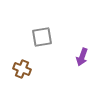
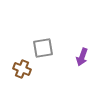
gray square: moved 1 px right, 11 px down
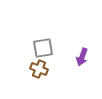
brown cross: moved 17 px right
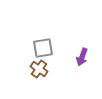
brown cross: rotated 12 degrees clockwise
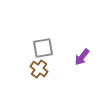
purple arrow: rotated 18 degrees clockwise
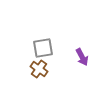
purple arrow: rotated 66 degrees counterclockwise
